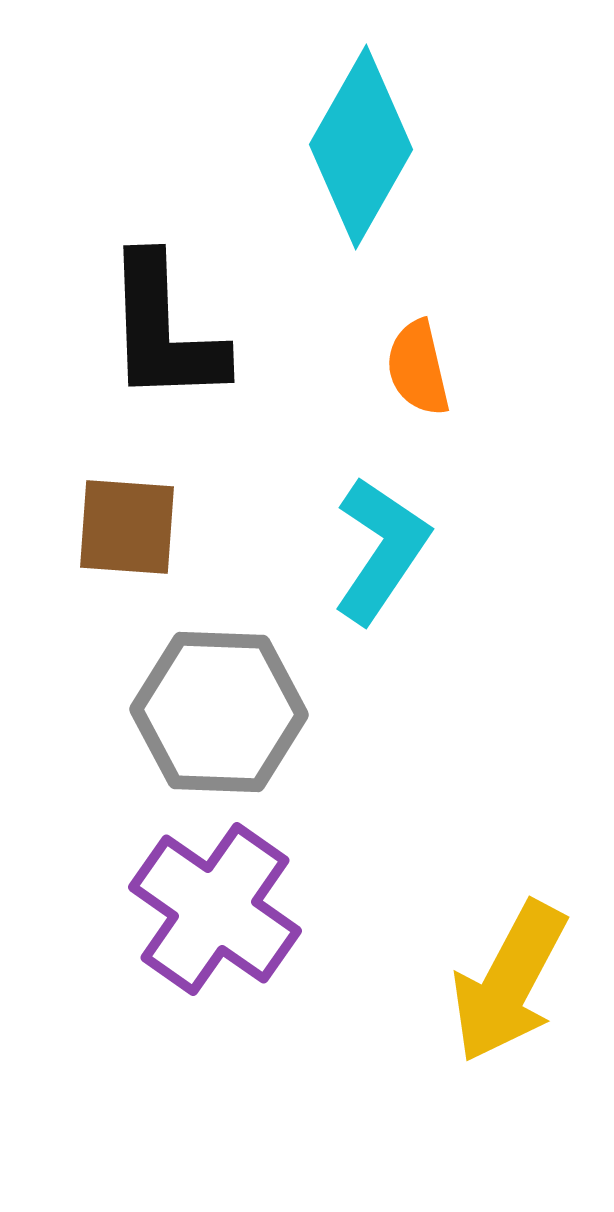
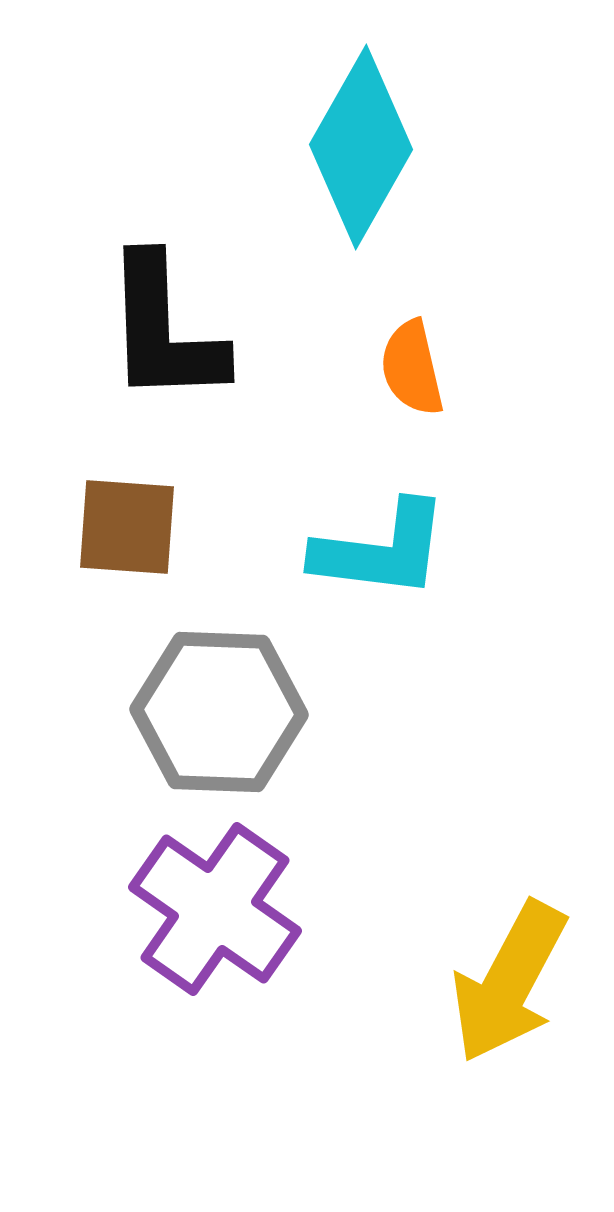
orange semicircle: moved 6 px left
cyan L-shape: rotated 63 degrees clockwise
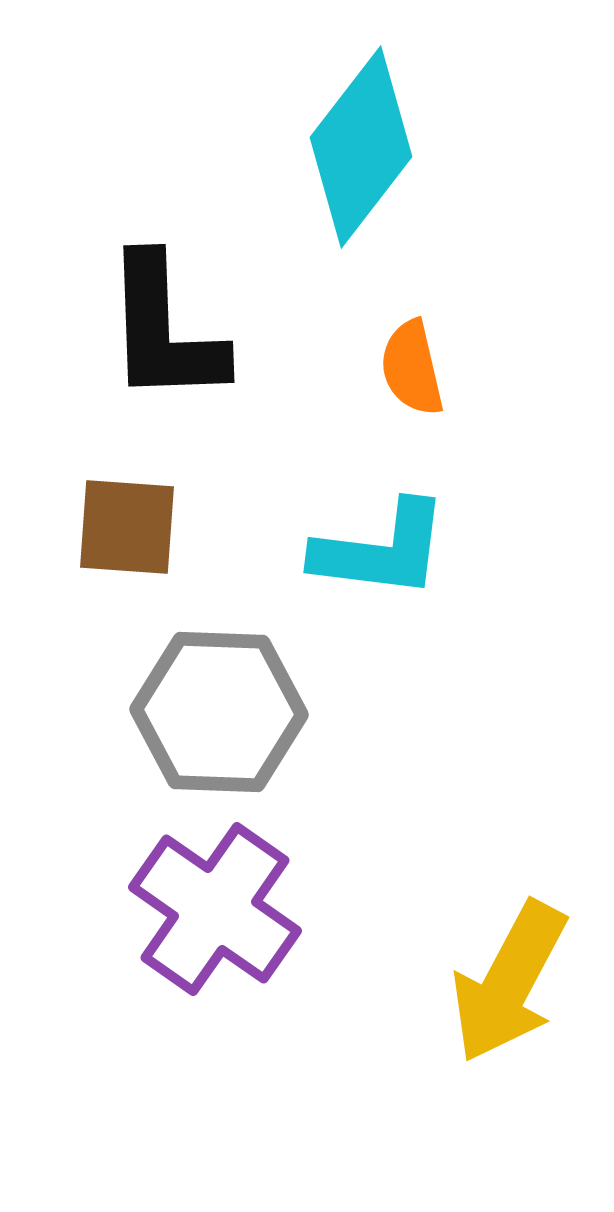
cyan diamond: rotated 8 degrees clockwise
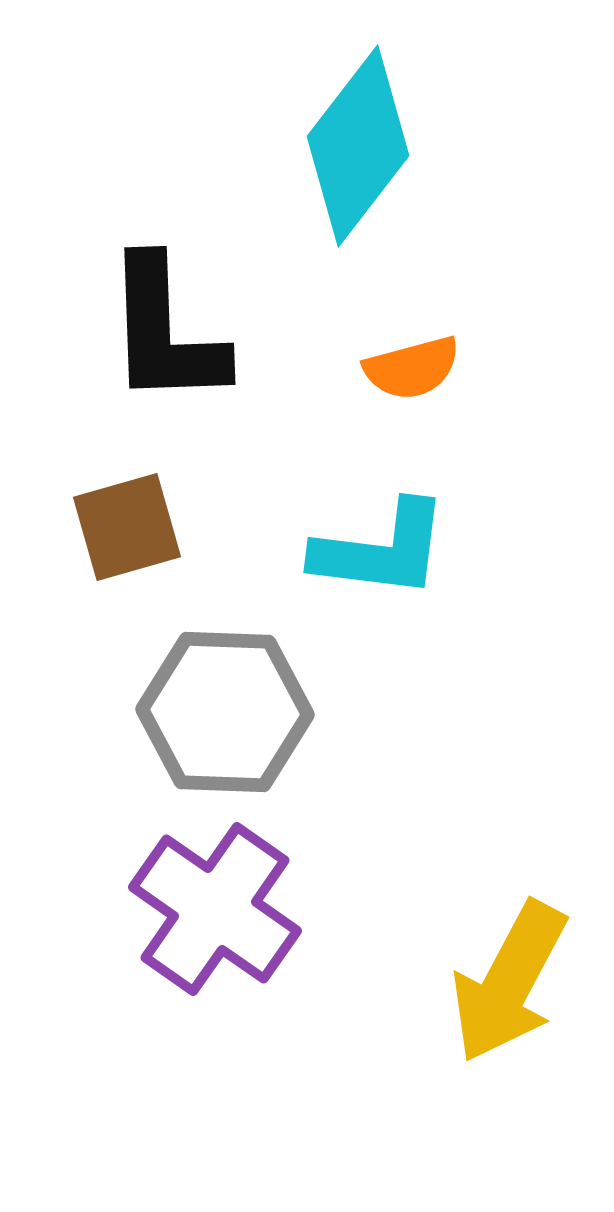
cyan diamond: moved 3 px left, 1 px up
black L-shape: moved 1 px right, 2 px down
orange semicircle: rotated 92 degrees counterclockwise
brown square: rotated 20 degrees counterclockwise
gray hexagon: moved 6 px right
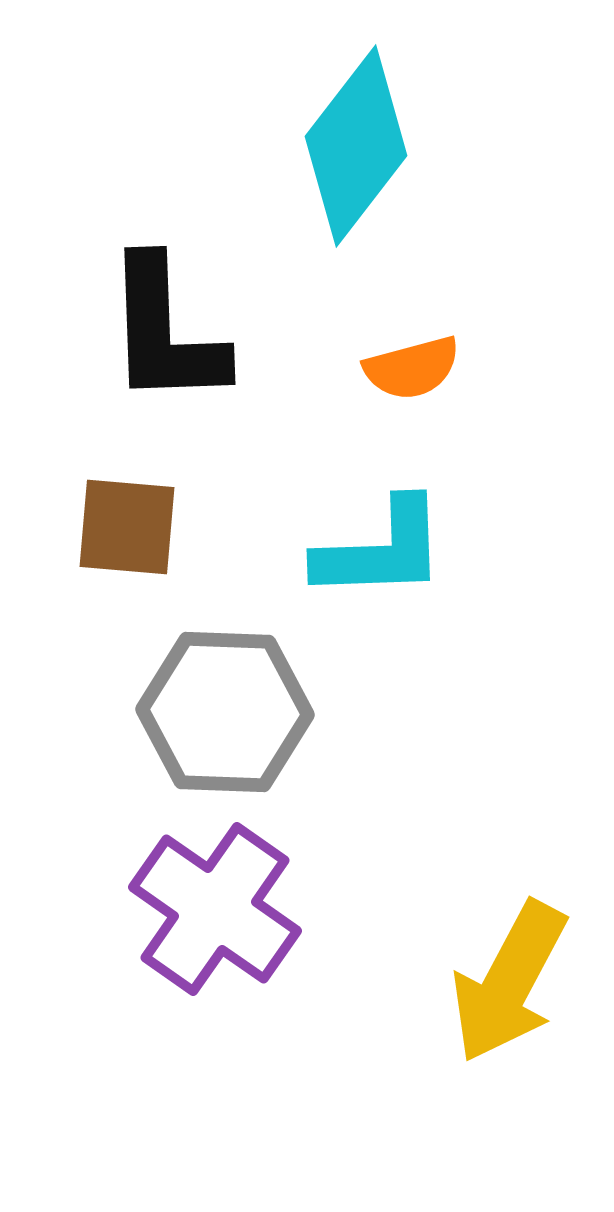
cyan diamond: moved 2 px left
brown square: rotated 21 degrees clockwise
cyan L-shape: rotated 9 degrees counterclockwise
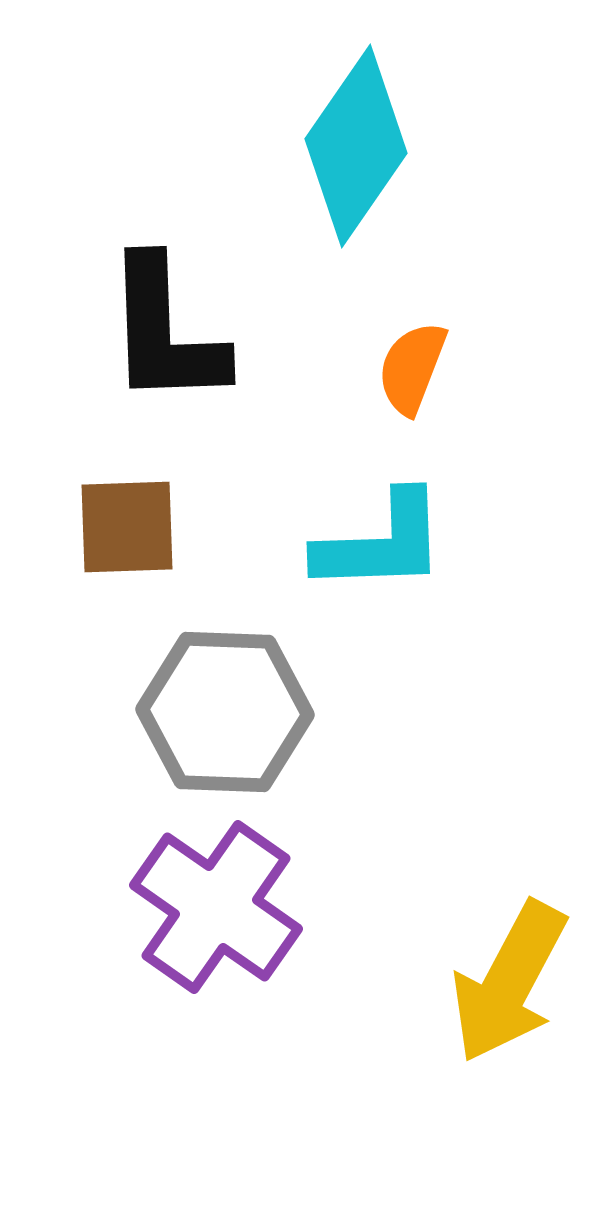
cyan diamond: rotated 3 degrees counterclockwise
orange semicircle: rotated 126 degrees clockwise
brown square: rotated 7 degrees counterclockwise
cyan L-shape: moved 7 px up
purple cross: moved 1 px right, 2 px up
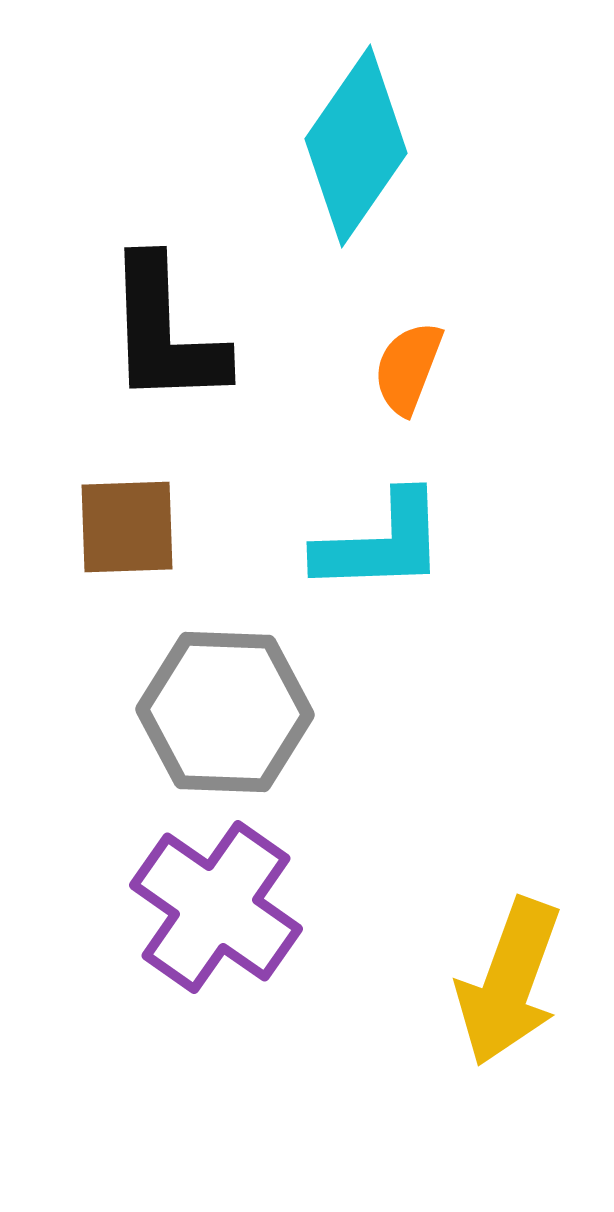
orange semicircle: moved 4 px left
yellow arrow: rotated 8 degrees counterclockwise
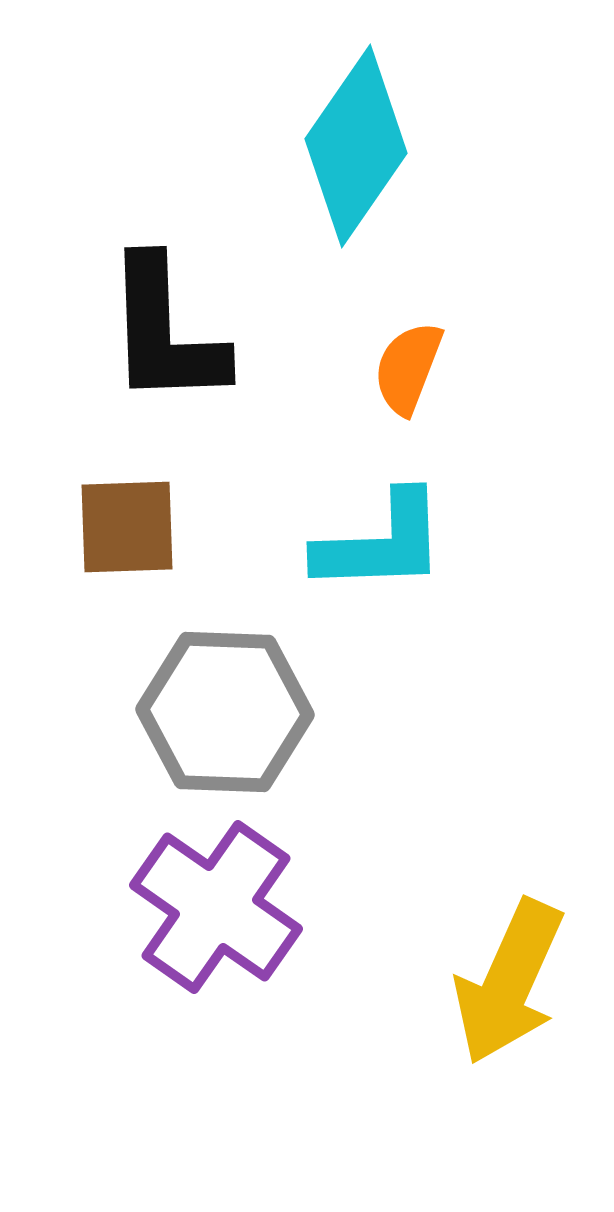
yellow arrow: rotated 4 degrees clockwise
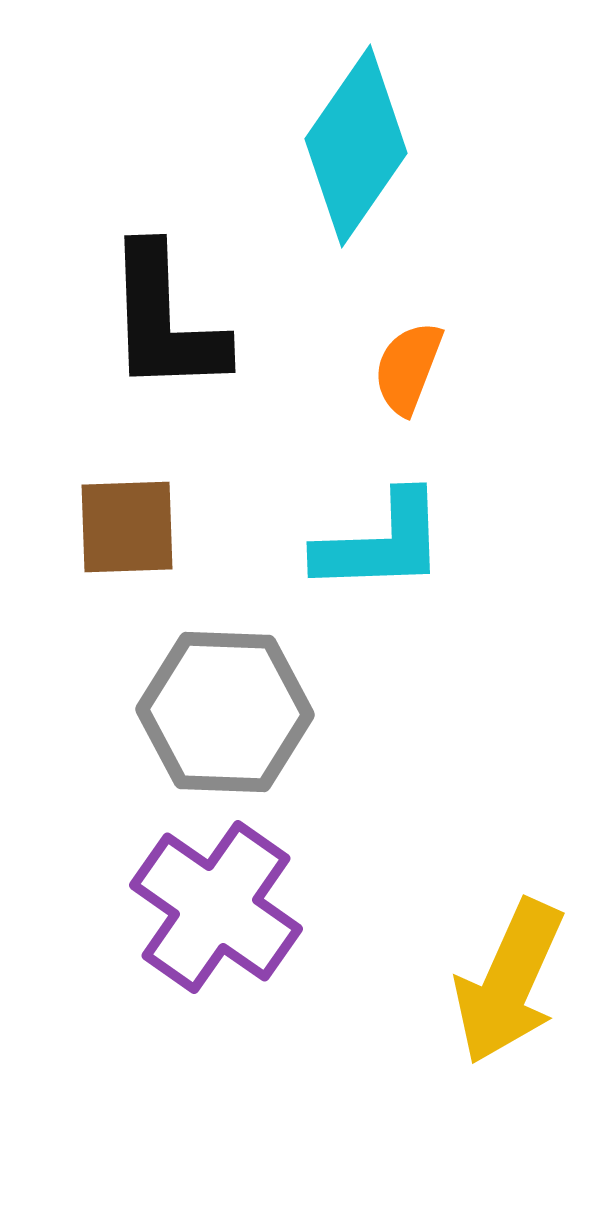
black L-shape: moved 12 px up
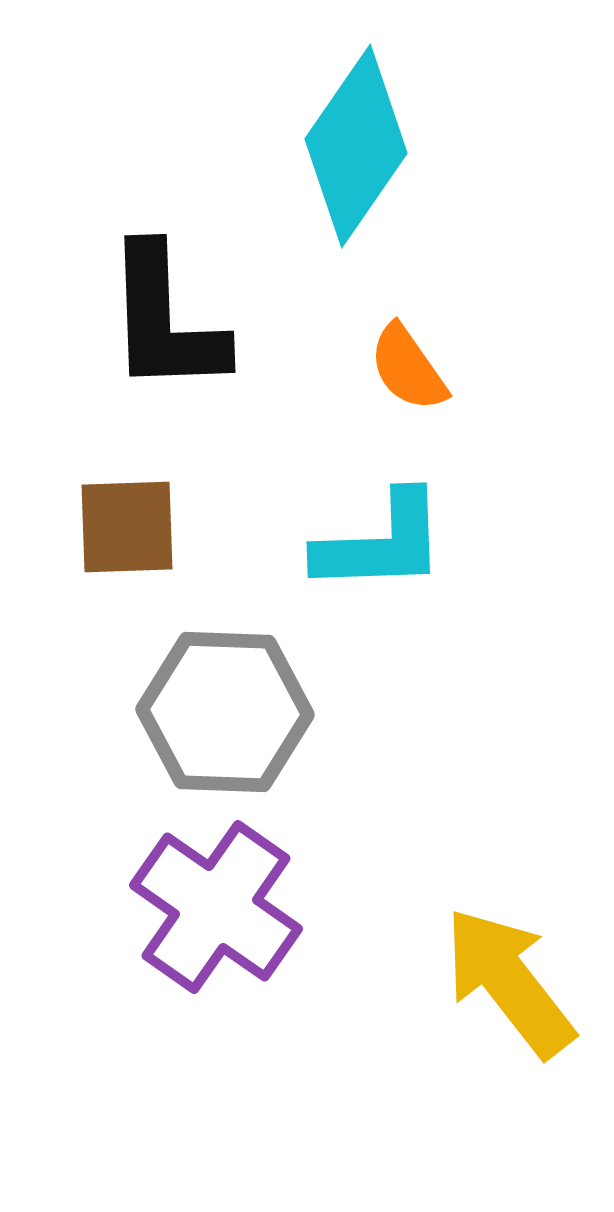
orange semicircle: rotated 56 degrees counterclockwise
yellow arrow: rotated 118 degrees clockwise
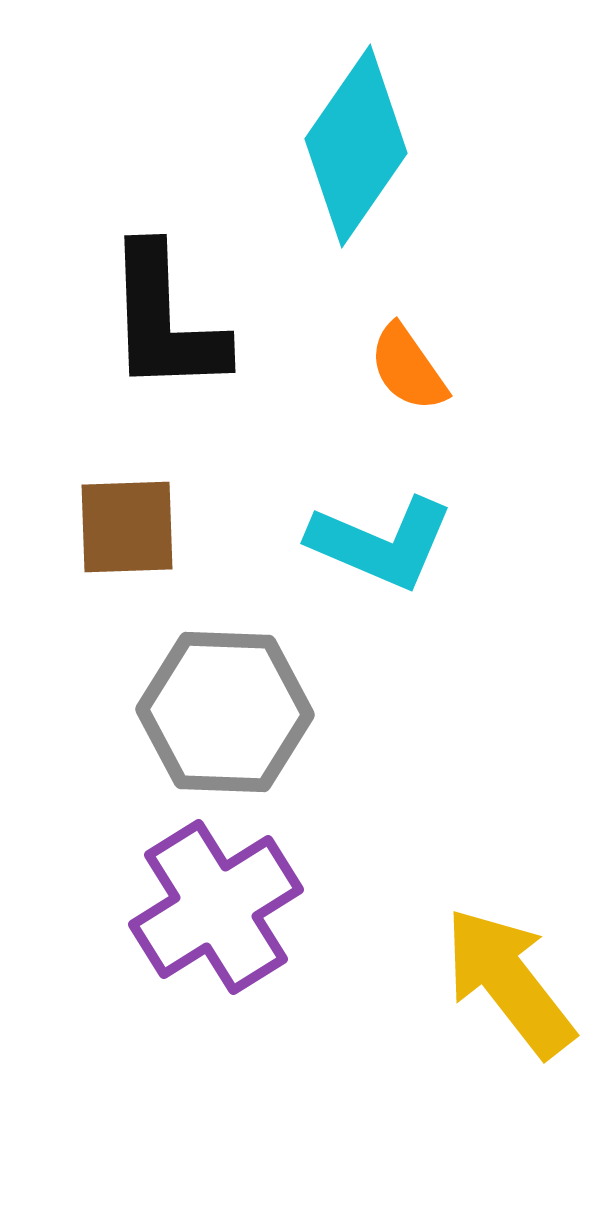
cyan L-shape: rotated 25 degrees clockwise
purple cross: rotated 23 degrees clockwise
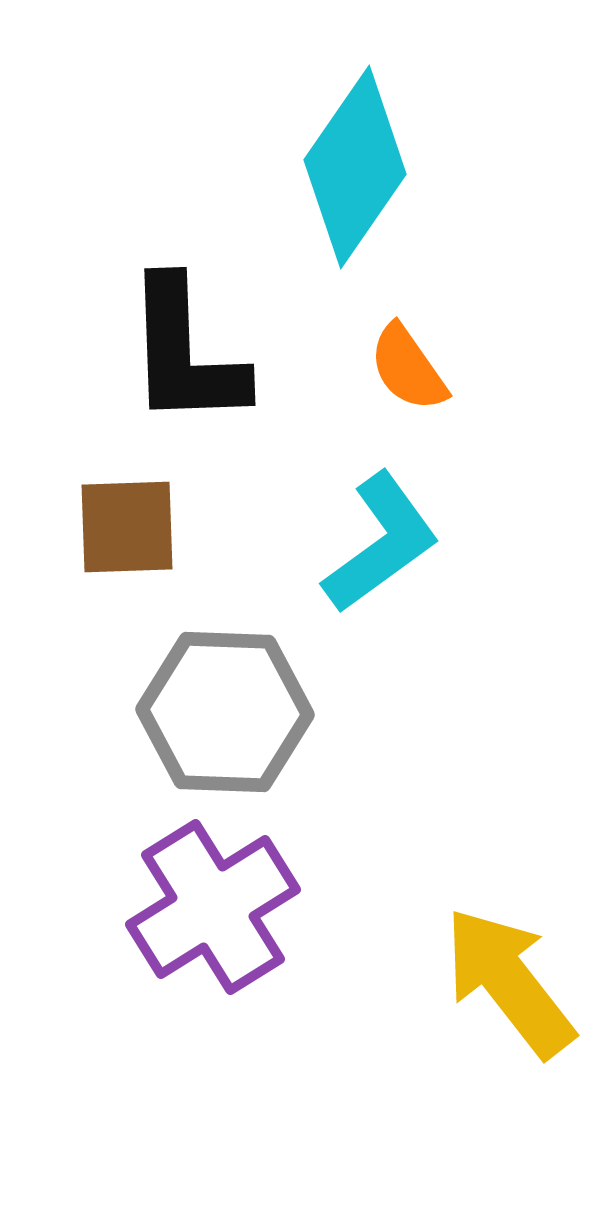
cyan diamond: moved 1 px left, 21 px down
black L-shape: moved 20 px right, 33 px down
cyan L-shape: rotated 59 degrees counterclockwise
purple cross: moved 3 px left
